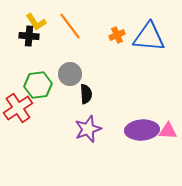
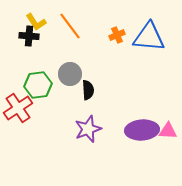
black semicircle: moved 2 px right, 4 px up
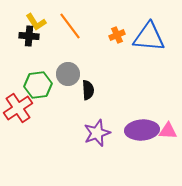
gray circle: moved 2 px left
purple star: moved 9 px right, 4 px down
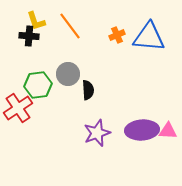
yellow L-shape: moved 1 px up; rotated 15 degrees clockwise
